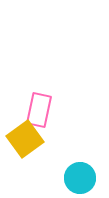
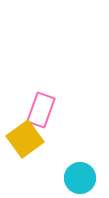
pink rectangle: moved 2 px right; rotated 8 degrees clockwise
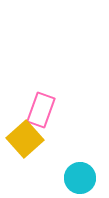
yellow square: rotated 6 degrees counterclockwise
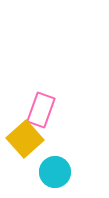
cyan circle: moved 25 px left, 6 px up
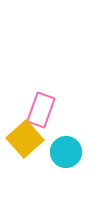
cyan circle: moved 11 px right, 20 px up
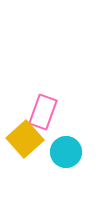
pink rectangle: moved 2 px right, 2 px down
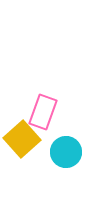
yellow square: moved 3 px left
